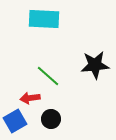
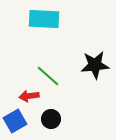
red arrow: moved 1 px left, 2 px up
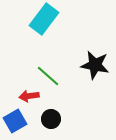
cyan rectangle: rotated 56 degrees counterclockwise
black star: rotated 16 degrees clockwise
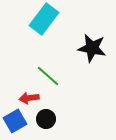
black star: moved 3 px left, 17 px up
red arrow: moved 2 px down
black circle: moved 5 px left
